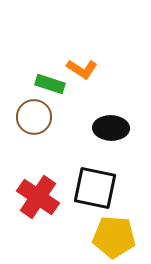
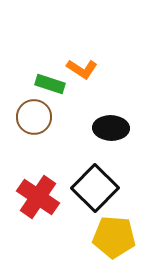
black square: rotated 33 degrees clockwise
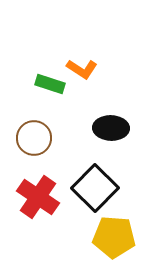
brown circle: moved 21 px down
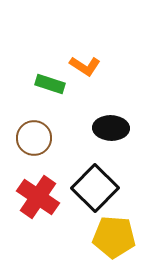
orange L-shape: moved 3 px right, 3 px up
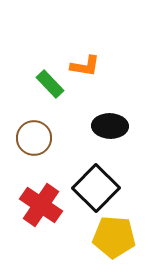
orange L-shape: rotated 24 degrees counterclockwise
green rectangle: rotated 28 degrees clockwise
black ellipse: moved 1 px left, 2 px up
black square: moved 1 px right
red cross: moved 3 px right, 8 px down
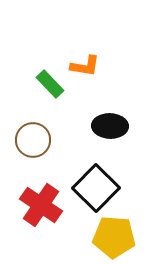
brown circle: moved 1 px left, 2 px down
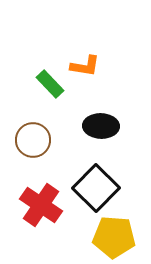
black ellipse: moved 9 px left
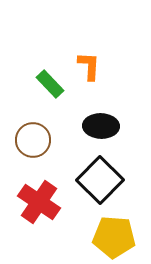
orange L-shape: moved 4 px right; rotated 96 degrees counterclockwise
black square: moved 4 px right, 8 px up
red cross: moved 2 px left, 3 px up
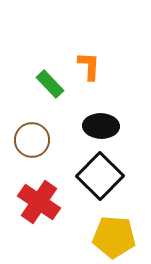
brown circle: moved 1 px left
black square: moved 4 px up
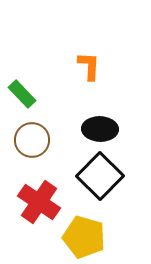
green rectangle: moved 28 px left, 10 px down
black ellipse: moved 1 px left, 3 px down
yellow pentagon: moved 30 px left; rotated 12 degrees clockwise
